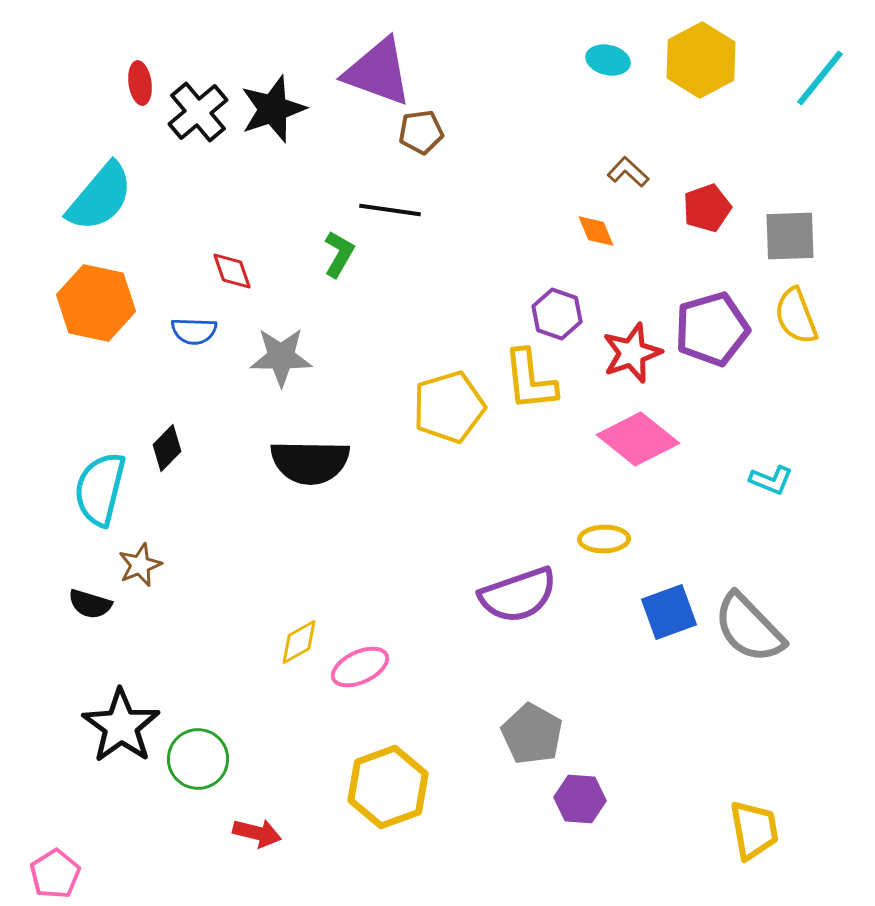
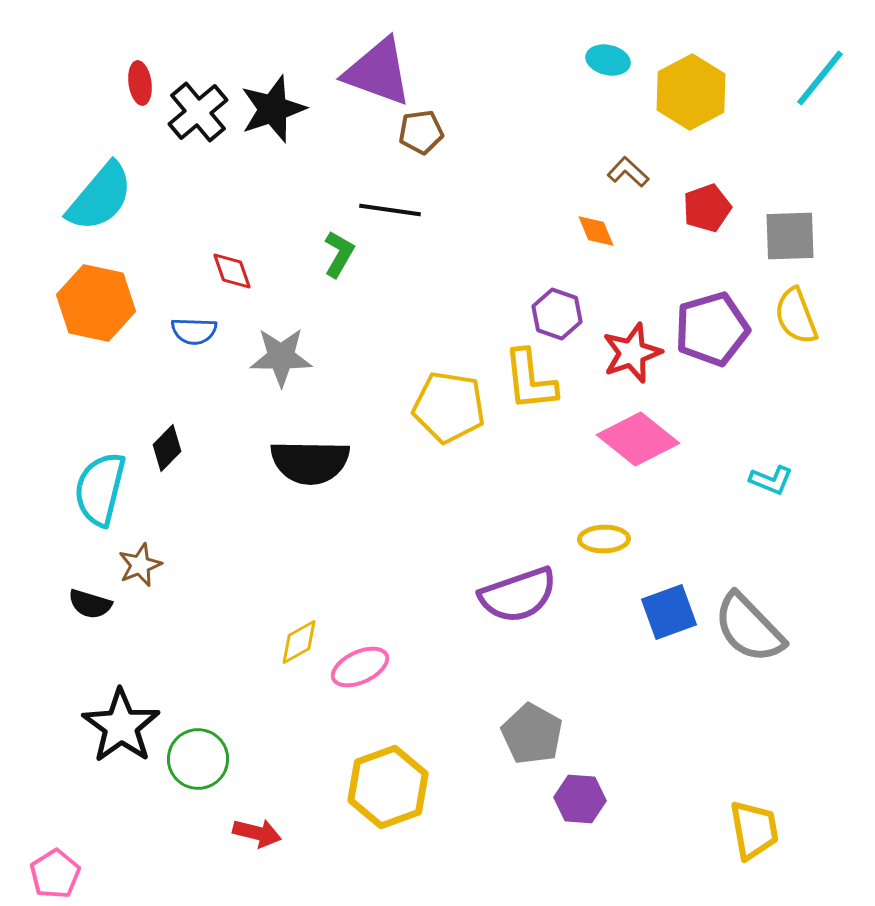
yellow hexagon at (701, 60): moved 10 px left, 32 px down
yellow pentagon at (449, 407): rotated 26 degrees clockwise
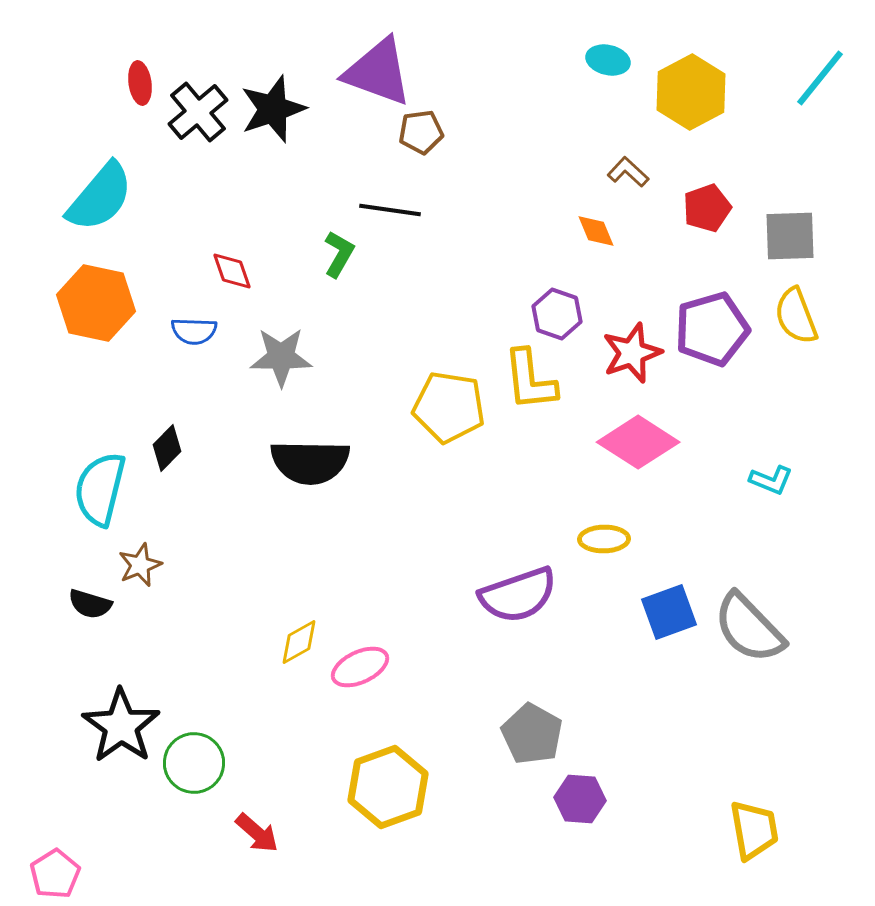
pink diamond at (638, 439): moved 3 px down; rotated 6 degrees counterclockwise
green circle at (198, 759): moved 4 px left, 4 px down
red arrow at (257, 833): rotated 27 degrees clockwise
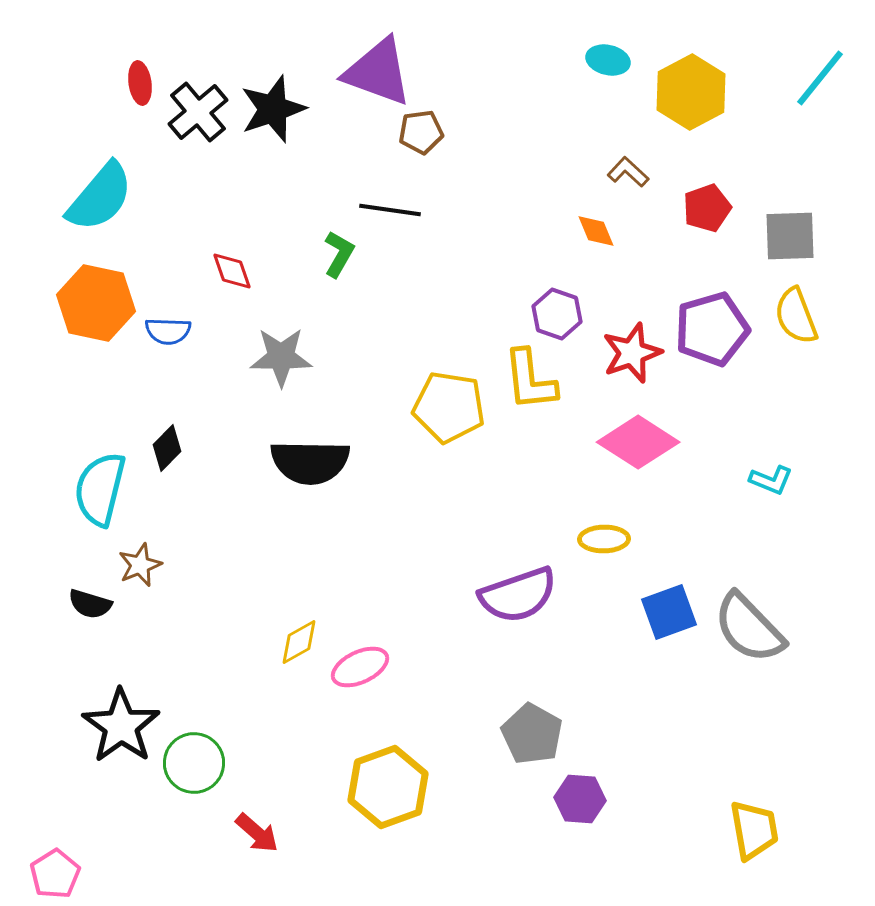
blue semicircle at (194, 331): moved 26 px left
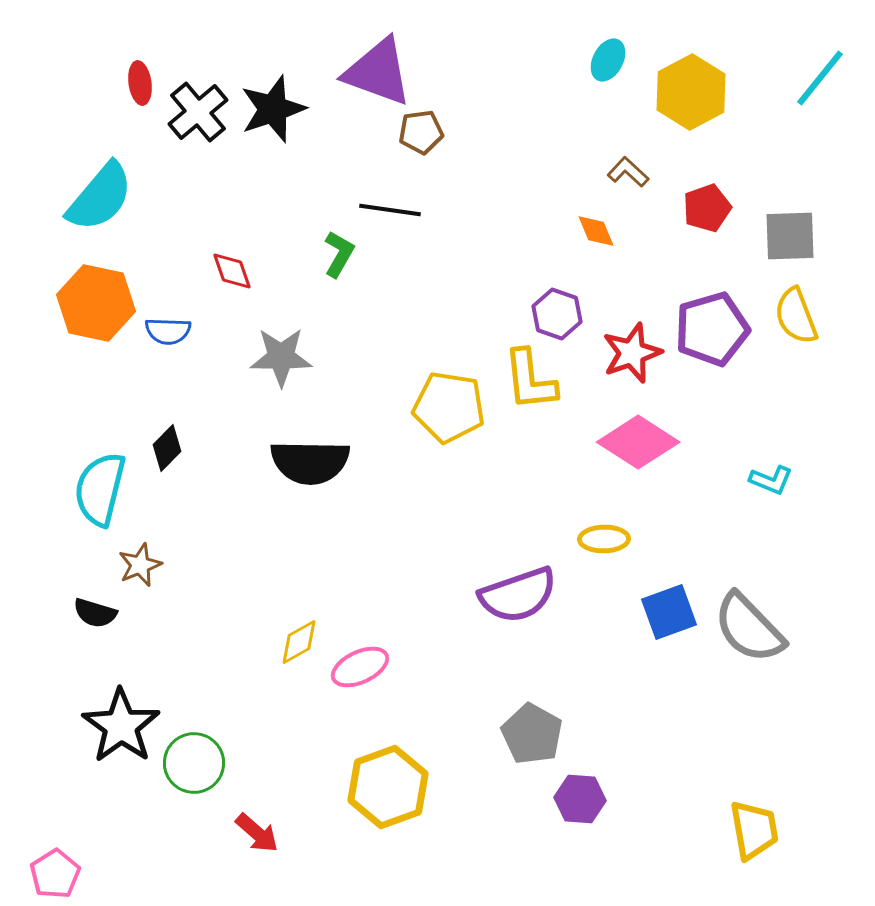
cyan ellipse at (608, 60): rotated 75 degrees counterclockwise
black semicircle at (90, 604): moved 5 px right, 9 px down
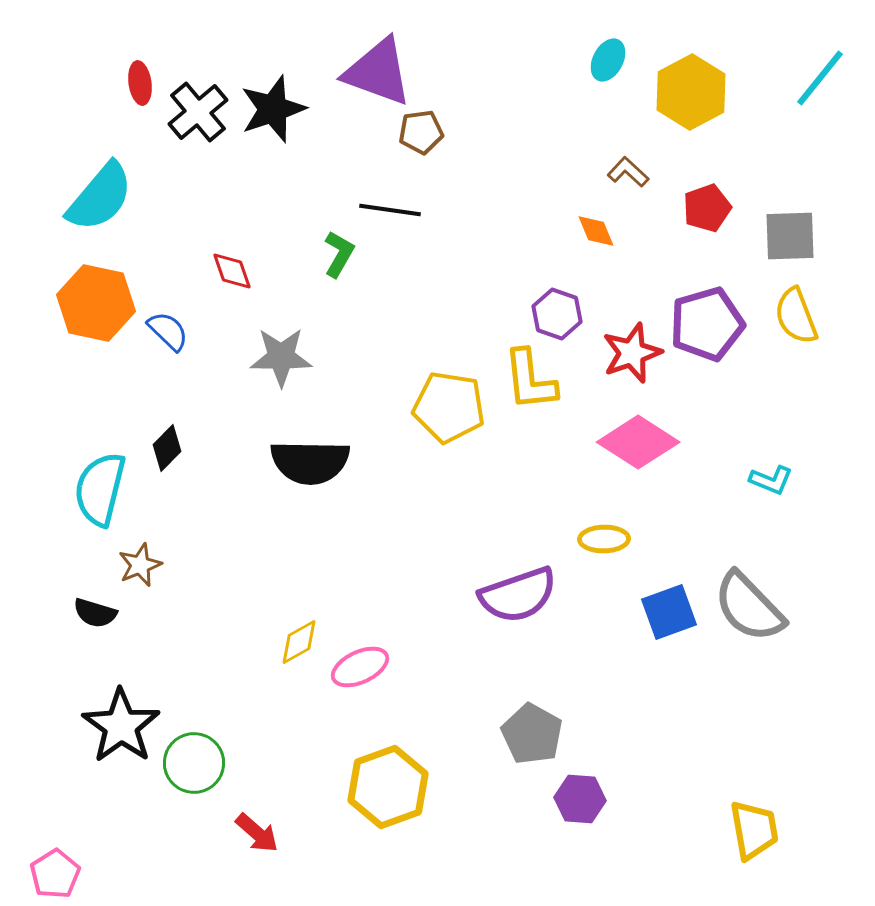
purple pentagon at (712, 329): moved 5 px left, 5 px up
blue semicircle at (168, 331): rotated 138 degrees counterclockwise
gray semicircle at (749, 628): moved 21 px up
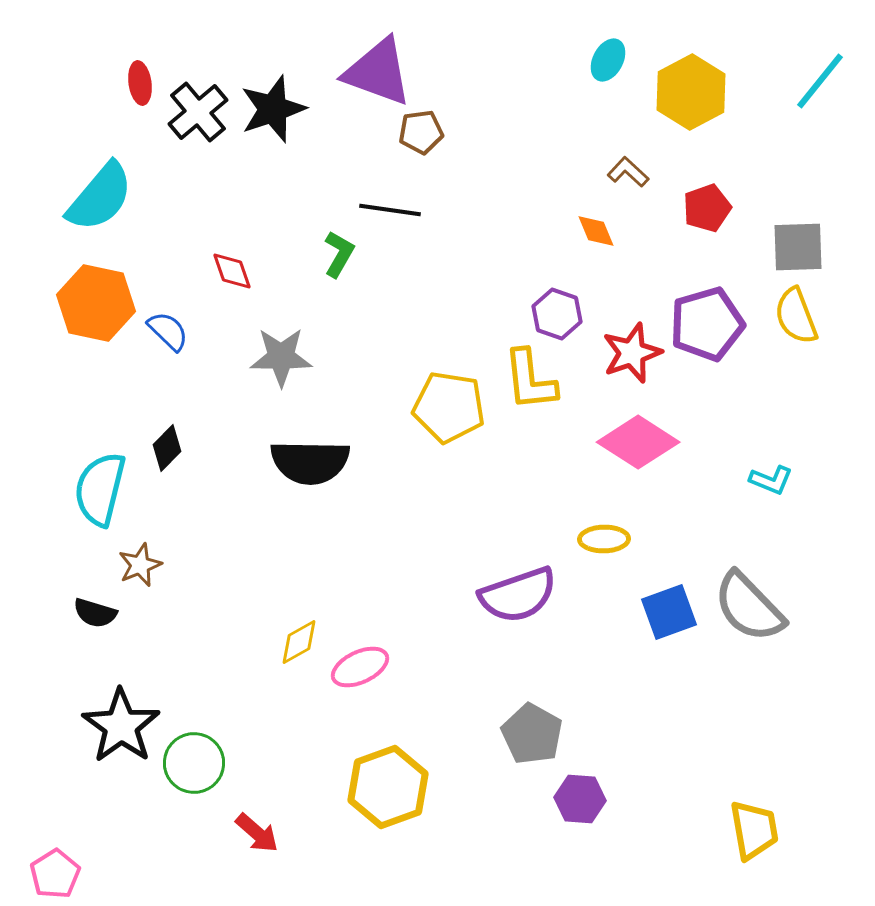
cyan line at (820, 78): moved 3 px down
gray square at (790, 236): moved 8 px right, 11 px down
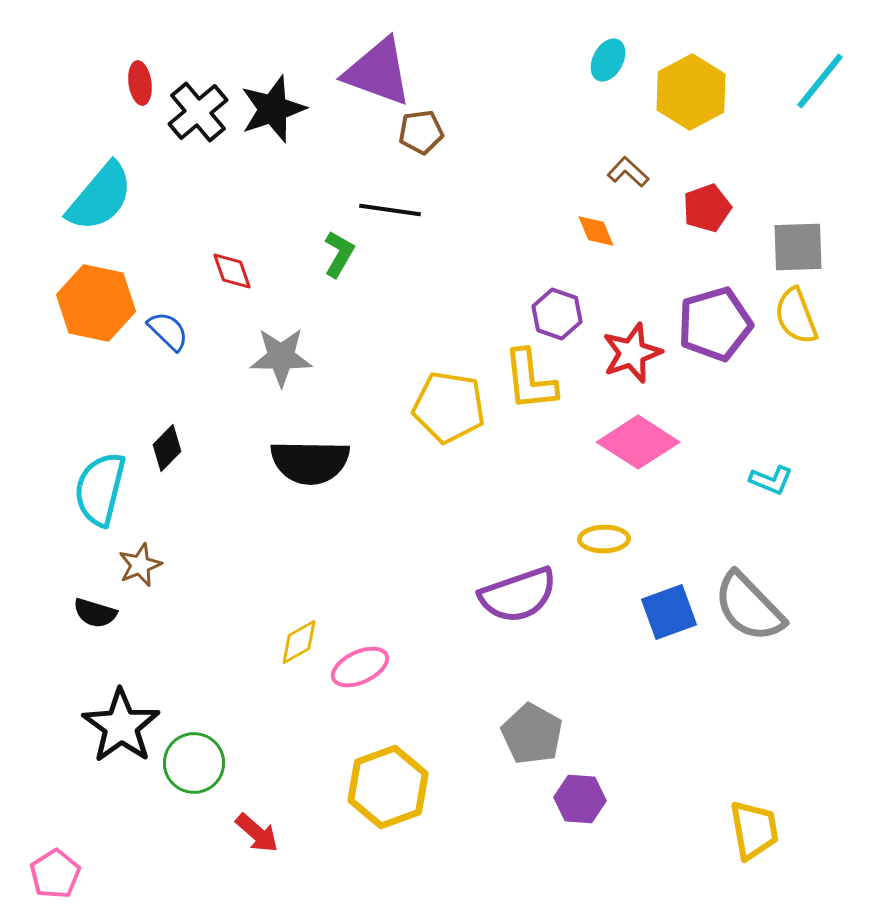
purple pentagon at (707, 324): moved 8 px right
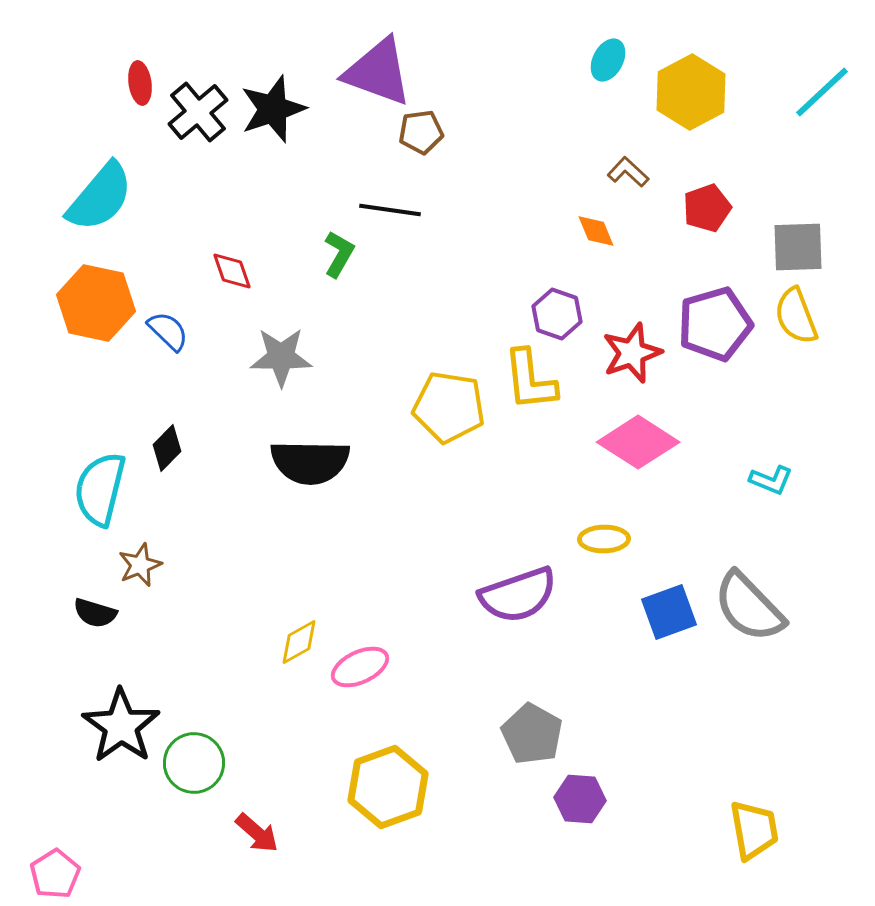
cyan line at (820, 81): moved 2 px right, 11 px down; rotated 8 degrees clockwise
